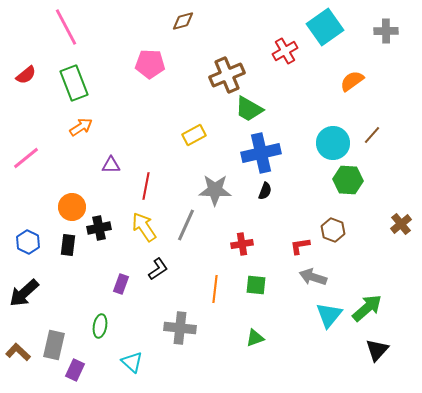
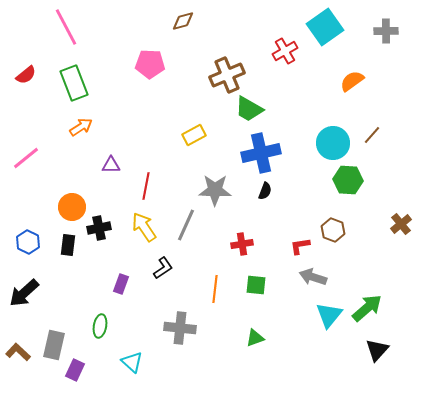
black L-shape at (158, 269): moved 5 px right, 1 px up
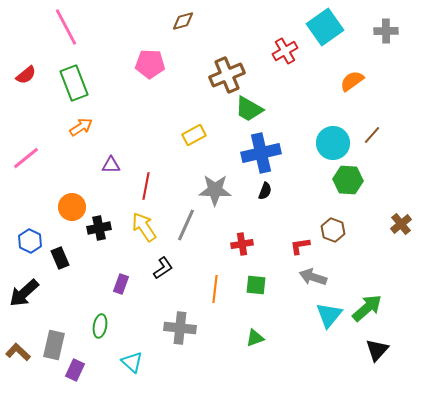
blue hexagon at (28, 242): moved 2 px right, 1 px up
black rectangle at (68, 245): moved 8 px left, 13 px down; rotated 30 degrees counterclockwise
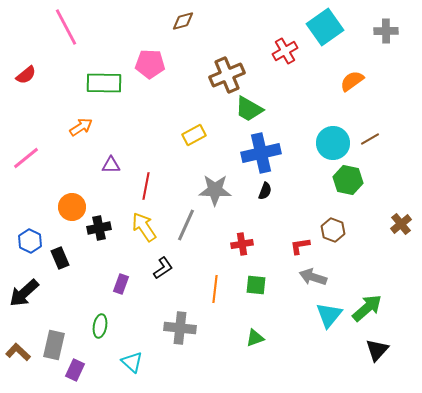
green rectangle at (74, 83): moved 30 px right; rotated 68 degrees counterclockwise
brown line at (372, 135): moved 2 px left, 4 px down; rotated 18 degrees clockwise
green hexagon at (348, 180): rotated 8 degrees clockwise
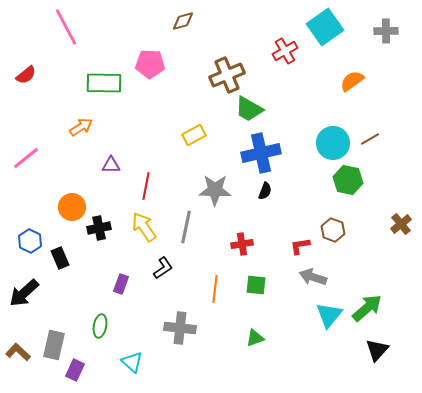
gray line at (186, 225): moved 2 px down; rotated 12 degrees counterclockwise
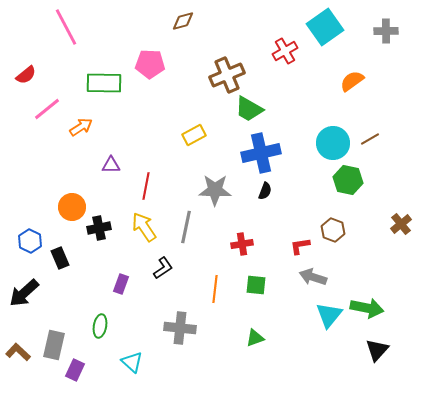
pink line at (26, 158): moved 21 px right, 49 px up
green arrow at (367, 308): rotated 52 degrees clockwise
